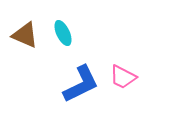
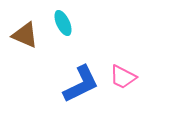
cyan ellipse: moved 10 px up
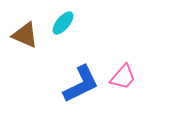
cyan ellipse: rotated 65 degrees clockwise
pink trapezoid: rotated 76 degrees counterclockwise
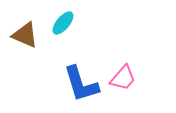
pink trapezoid: moved 1 px down
blue L-shape: rotated 99 degrees clockwise
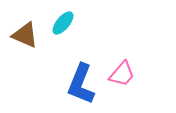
pink trapezoid: moved 1 px left, 4 px up
blue L-shape: rotated 39 degrees clockwise
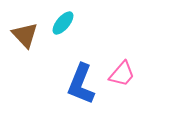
brown triangle: rotated 24 degrees clockwise
